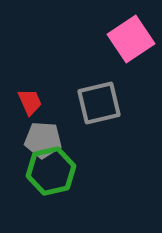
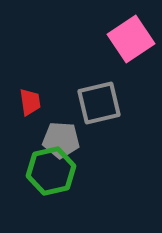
red trapezoid: rotated 16 degrees clockwise
gray pentagon: moved 18 px right
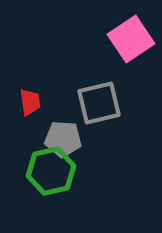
gray pentagon: moved 2 px right, 1 px up
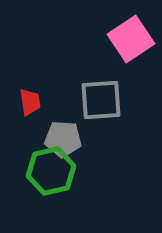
gray square: moved 2 px right, 3 px up; rotated 9 degrees clockwise
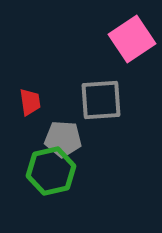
pink square: moved 1 px right
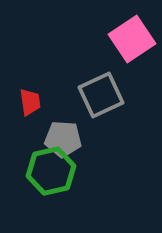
gray square: moved 5 px up; rotated 21 degrees counterclockwise
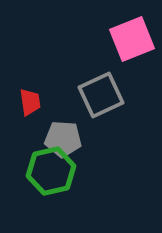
pink square: rotated 12 degrees clockwise
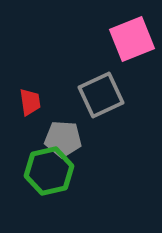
green hexagon: moved 2 px left
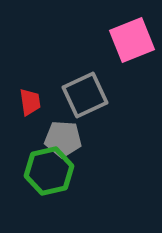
pink square: moved 1 px down
gray square: moved 16 px left
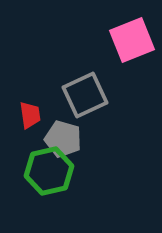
red trapezoid: moved 13 px down
gray pentagon: rotated 12 degrees clockwise
